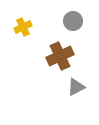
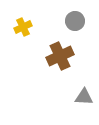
gray circle: moved 2 px right
gray triangle: moved 8 px right, 10 px down; rotated 30 degrees clockwise
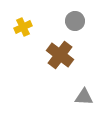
brown cross: moved 1 px up; rotated 28 degrees counterclockwise
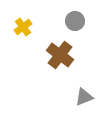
yellow cross: rotated 12 degrees counterclockwise
gray triangle: rotated 24 degrees counterclockwise
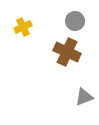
yellow cross: rotated 12 degrees clockwise
brown cross: moved 7 px right, 3 px up; rotated 12 degrees counterclockwise
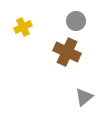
gray circle: moved 1 px right
gray triangle: rotated 18 degrees counterclockwise
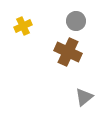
yellow cross: moved 1 px up
brown cross: moved 1 px right
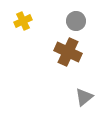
yellow cross: moved 5 px up
